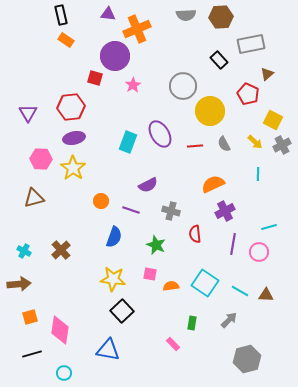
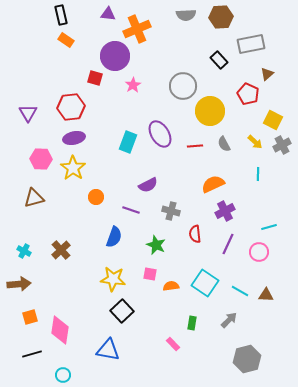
orange circle at (101, 201): moved 5 px left, 4 px up
purple line at (233, 244): moved 5 px left; rotated 15 degrees clockwise
cyan circle at (64, 373): moved 1 px left, 2 px down
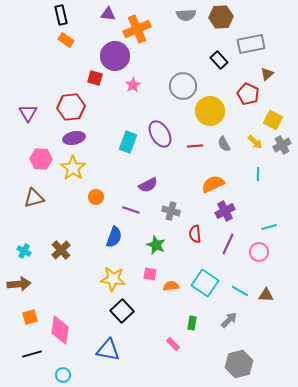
gray hexagon at (247, 359): moved 8 px left, 5 px down
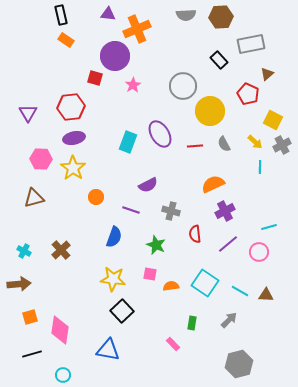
cyan line at (258, 174): moved 2 px right, 7 px up
purple line at (228, 244): rotated 25 degrees clockwise
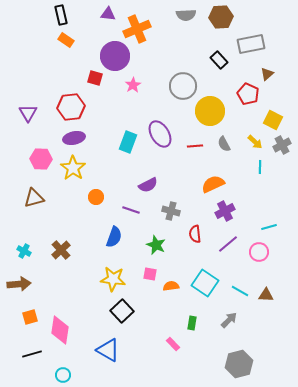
blue triangle at (108, 350): rotated 20 degrees clockwise
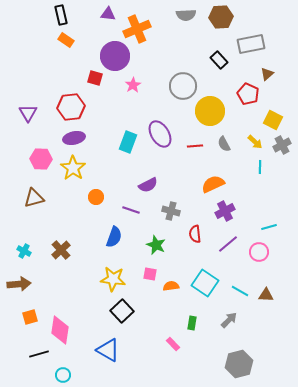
black line at (32, 354): moved 7 px right
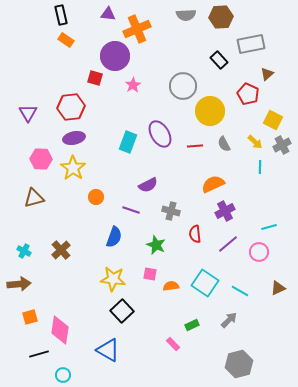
brown triangle at (266, 295): moved 12 px right, 7 px up; rotated 28 degrees counterclockwise
green rectangle at (192, 323): moved 2 px down; rotated 56 degrees clockwise
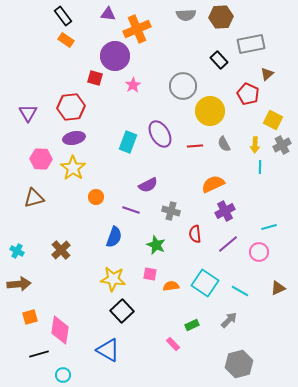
black rectangle at (61, 15): moved 2 px right, 1 px down; rotated 24 degrees counterclockwise
yellow arrow at (255, 142): moved 3 px down; rotated 49 degrees clockwise
cyan cross at (24, 251): moved 7 px left
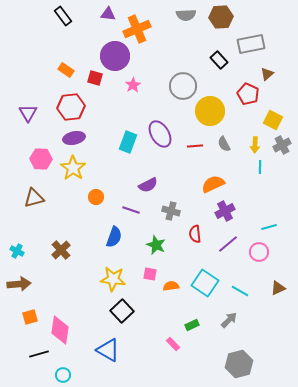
orange rectangle at (66, 40): moved 30 px down
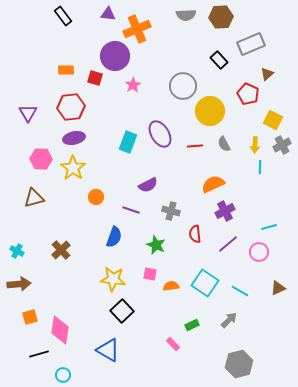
gray rectangle at (251, 44): rotated 12 degrees counterclockwise
orange rectangle at (66, 70): rotated 35 degrees counterclockwise
